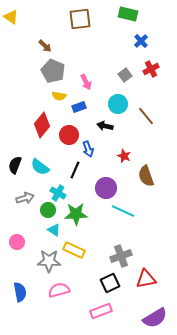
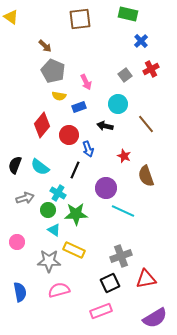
brown line: moved 8 px down
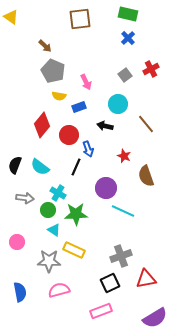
blue cross: moved 13 px left, 3 px up
black line: moved 1 px right, 3 px up
gray arrow: rotated 24 degrees clockwise
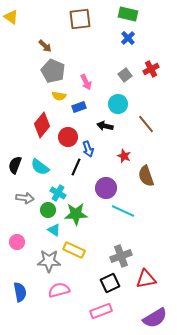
red circle: moved 1 px left, 2 px down
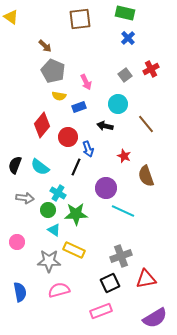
green rectangle: moved 3 px left, 1 px up
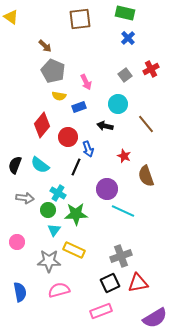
cyan semicircle: moved 2 px up
purple circle: moved 1 px right, 1 px down
cyan triangle: rotated 32 degrees clockwise
red triangle: moved 8 px left, 4 px down
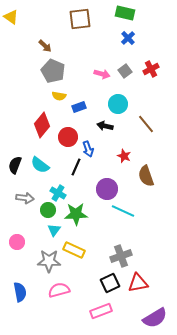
gray square: moved 4 px up
pink arrow: moved 16 px right, 8 px up; rotated 49 degrees counterclockwise
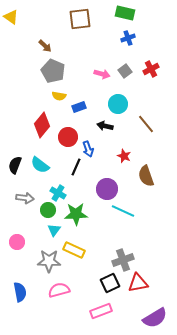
blue cross: rotated 24 degrees clockwise
gray cross: moved 2 px right, 4 px down
